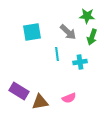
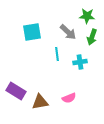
purple rectangle: moved 3 px left
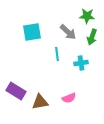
cyan cross: moved 1 px right, 1 px down
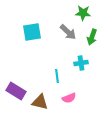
green star: moved 4 px left, 3 px up
cyan line: moved 22 px down
brown triangle: rotated 24 degrees clockwise
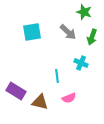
green star: moved 1 px right, 1 px up; rotated 14 degrees clockwise
cyan cross: rotated 32 degrees clockwise
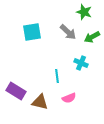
green arrow: rotated 42 degrees clockwise
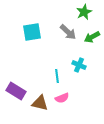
green star: rotated 28 degrees clockwise
cyan cross: moved 2 px left, 2 px down
pink semicircle: moved 7 px left
brown triangle: moved 1 px down
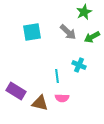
pink semicircle: rotated 24 degrees clockwise
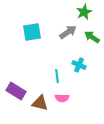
gray arrow: rotated 78 degrees counterclockwise
green arrow: rotated 63 degrees clockwise
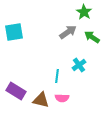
green star: rotated 14 degrees counterclockwise
cyan square: moved 18 px left
cyan cross: rotated 32 degrees clockwise
cyan line: rotated 16 degrees clockwise
brown triangle: moved 1 px right, 3 px up
